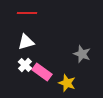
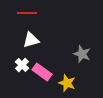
white triangle: moved 5 px right, 2 px up
white cross: moved 3 px left
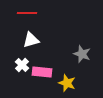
pink rectangle: rotated 30 degrees counterclockwise
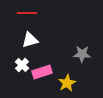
white triangle: moved 1 px left
gray star: rotated 18 degrees counterclockwise
pink rectangle: rotated 24 degrees counterclockwise
yellow star: rotated 24 degrees clockwise
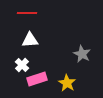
white triangle: rotated 12 degrees clockwise
gray star: rotated 24 degrees clockwise
pink rectangle: moved 5 px left, 7 px down
yellow star: rotated 12 degrees counterclockwise
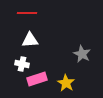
white cross: moved 1 px up; rotated 32 degrees counterclockwise
yellow star: moved 1 px left
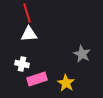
red line: rotated 72 degrees clockwise
white triangle: moved 1 px left, 6 px up
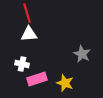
yellow star: moved 1 px left; rotated 12 degrees counterclockwise
